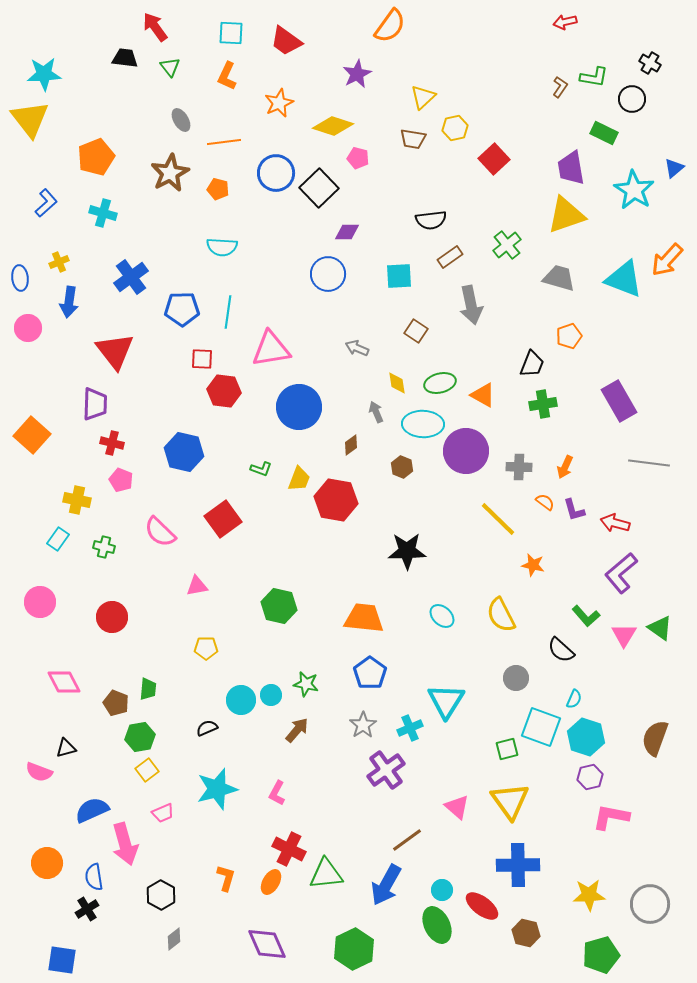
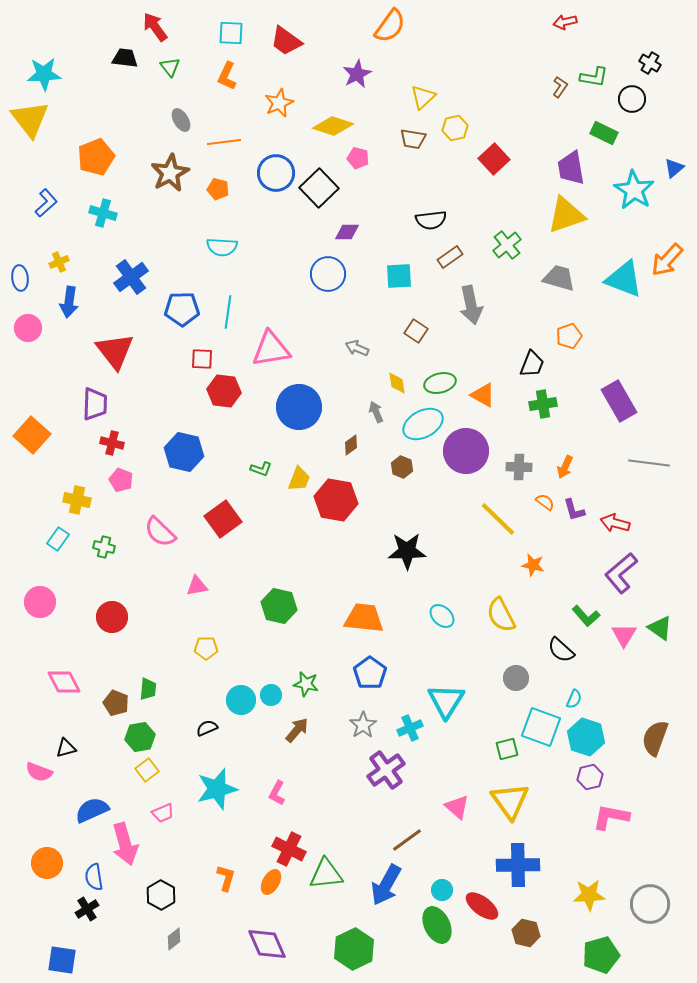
cyan ellipse at (423, 424): rotated 30 degrees counterclockwise
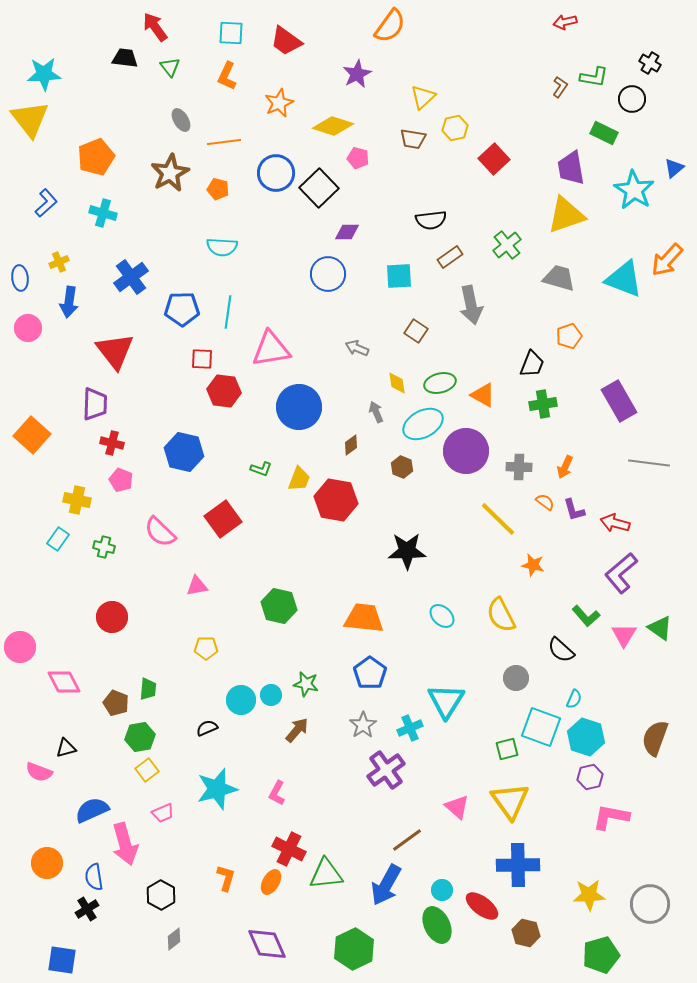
pink circle at (40, 602): moved 20 px left, 45 px down
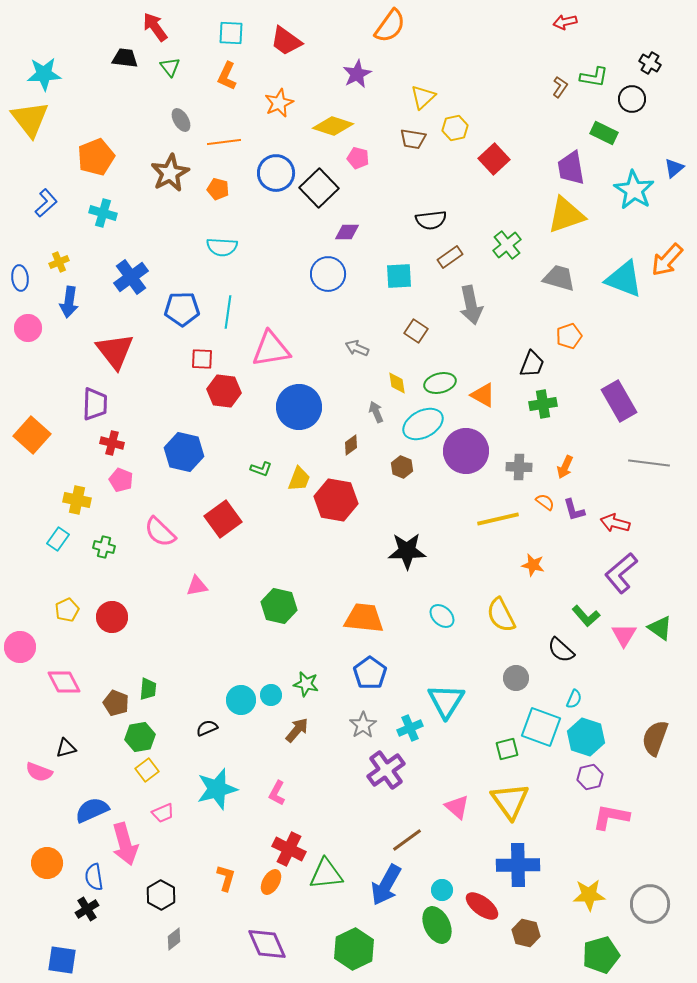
yellow line at (498, 519): rotated 57 degrees counterclockwise
yellow pentagon at (206, 648): moved 139 px left, 38 px up; rotated 25 degrees counterclockwise
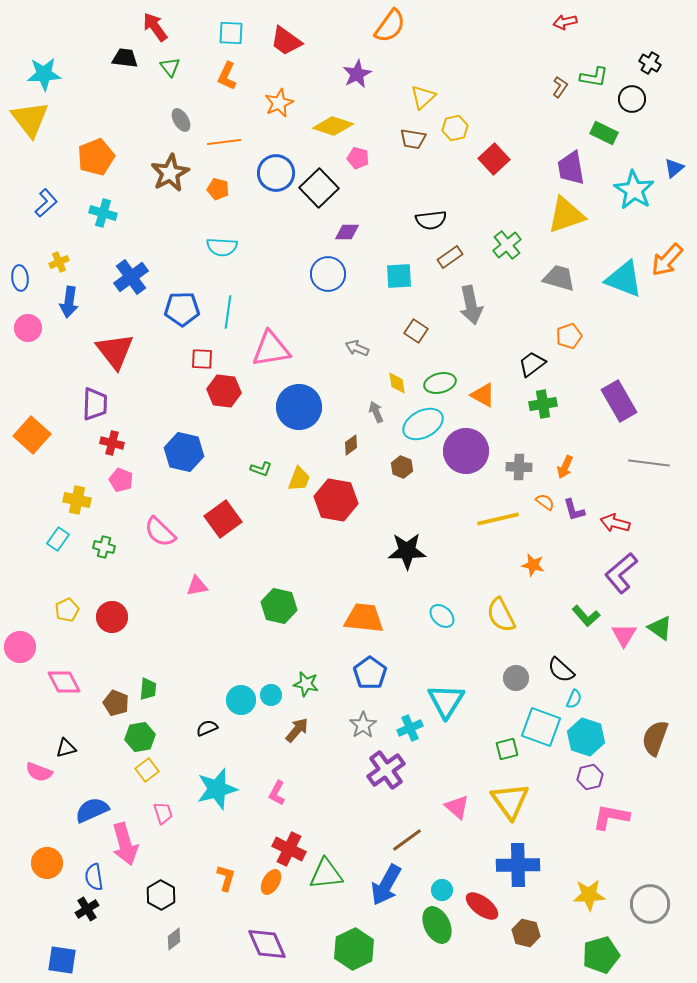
black trapezoid at (532, 364): rotated 148 degrees counterclockwise
black semicircle at (561, 650): moved 20 px down
pink trapezoid at (163, 813): rotated 85 degrees counterclockwise
